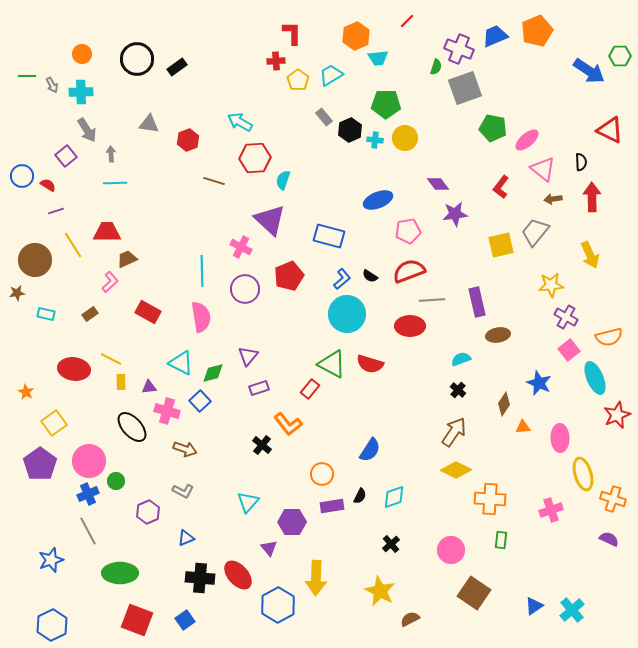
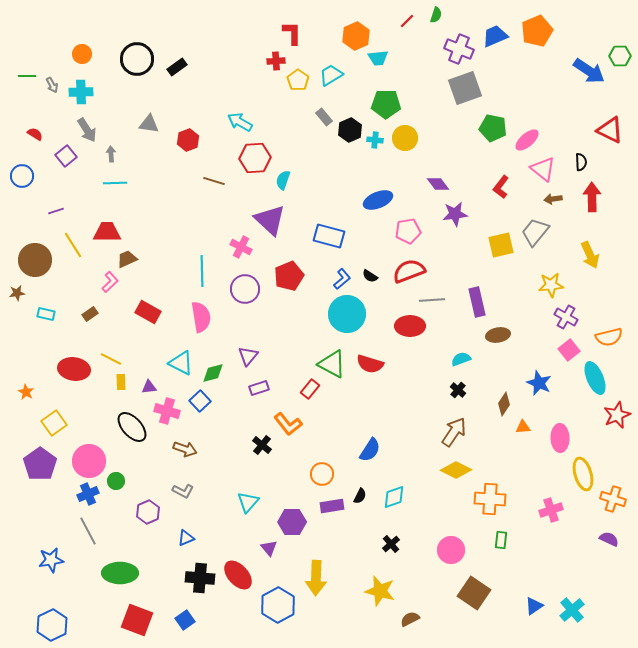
green semicircle at (436, 67): moved 52 px up
red semicircle at (48, 185): moved 13 px left, 51 px up
blue star at (51, 560): rotated 10 degrees clockwise
yellow star at (380, 591): rotated 12 degrees counterclockwise
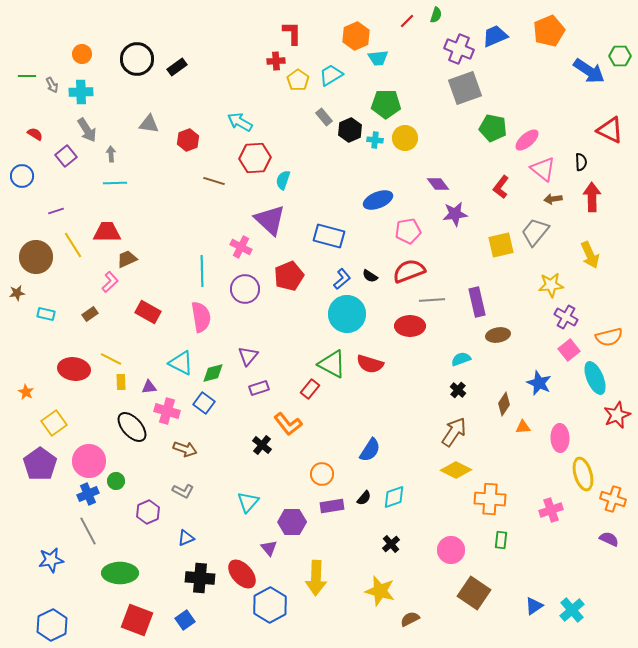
orange pentagon at (537, 31): moved 12 px right
brown circle at (35, 260): moved 1 px right, 3 px up
blue square at (200, 401): moved 4 px right, 2 px down; rotated 10 degrees counterclockwise
black semicircle at (360, 496): moved 4 px right, 2 px down; rotated 14 degrees clockwise
red ellipse at (238, 575): moved 4 px right, 1 px up
blue hexagon at (278, 605): moved 8 px left
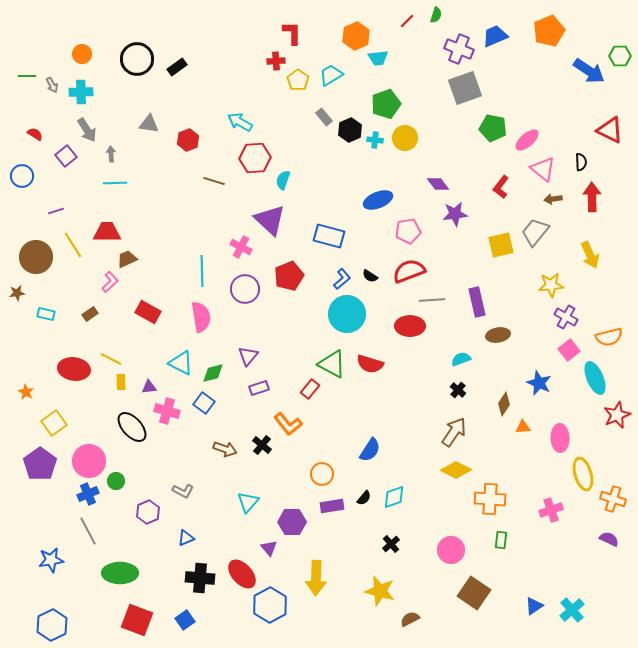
green pentagon at (386, 104): rotated 20 degrees counterclockwise
brown arrow at (185, 449): moved 40 px right
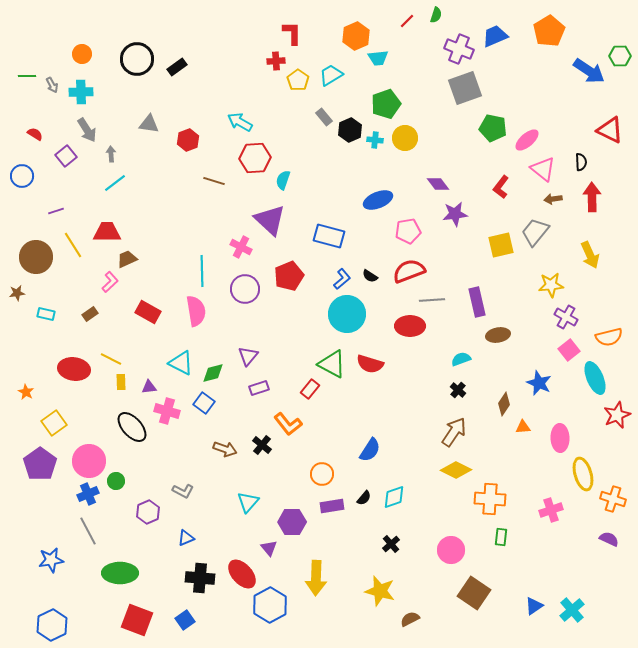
orange pentagon at (549, 31): rotated 8 degrees counterclockwise
cyan line at (115, 183): rotated 35 degrees counterclockwise
pink semicircle at (201, 317): moved 5 px left, 6 px up
green rectangle at (501, 540): moved 3 px up
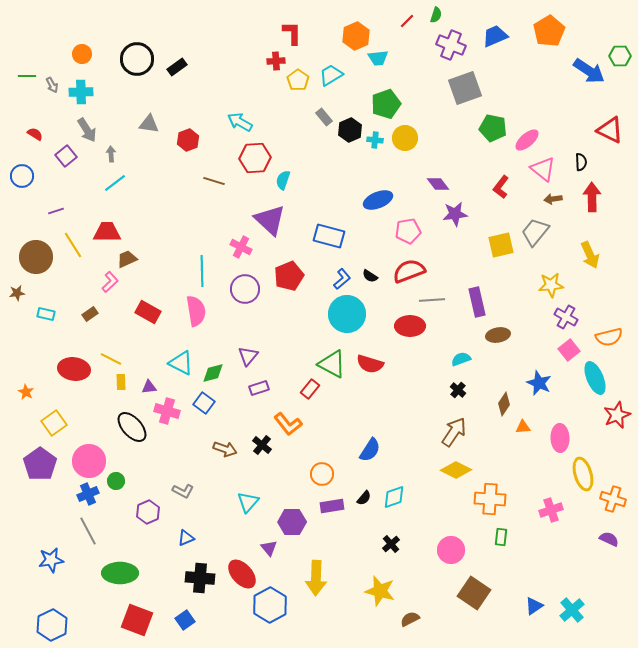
purple cross at (459, 49): moved 8 px left, 4 px up
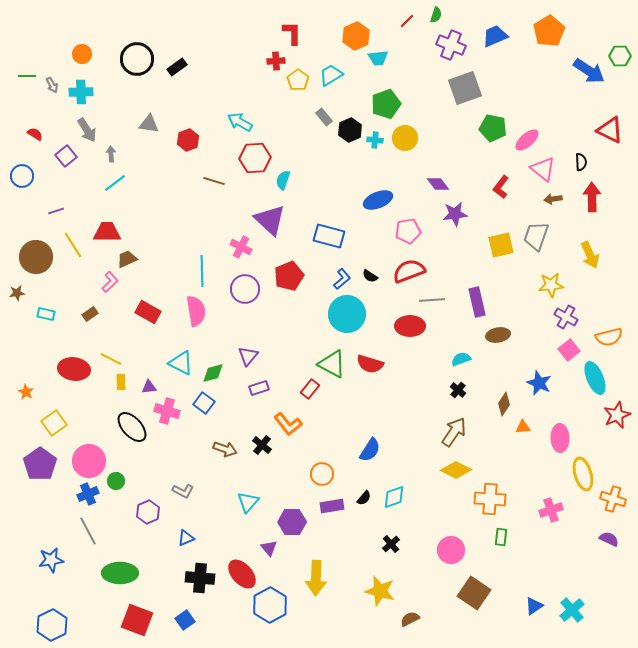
gray trapezoid at (535, 232): moved 1 px right, 4 px down; rotated 20 degrees counterclockwise
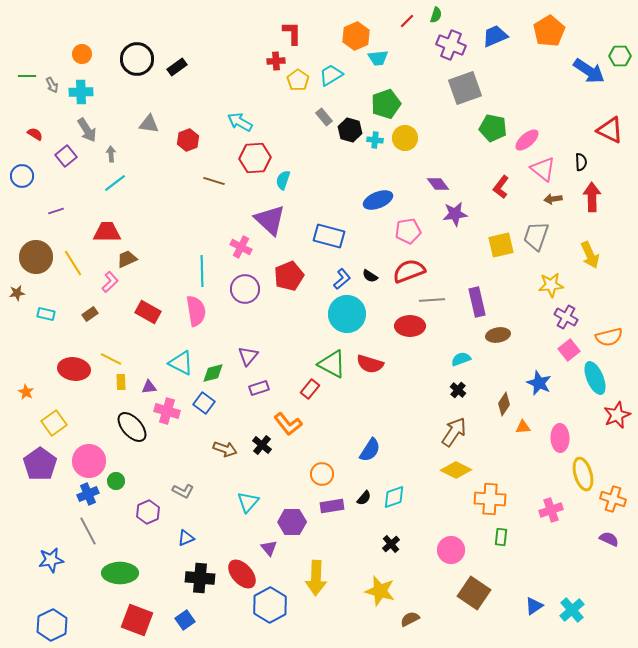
black hexagon at (350, 130): rotated 20 degrees counterclockwise
yellow line at (73, 245): moved 18 px down
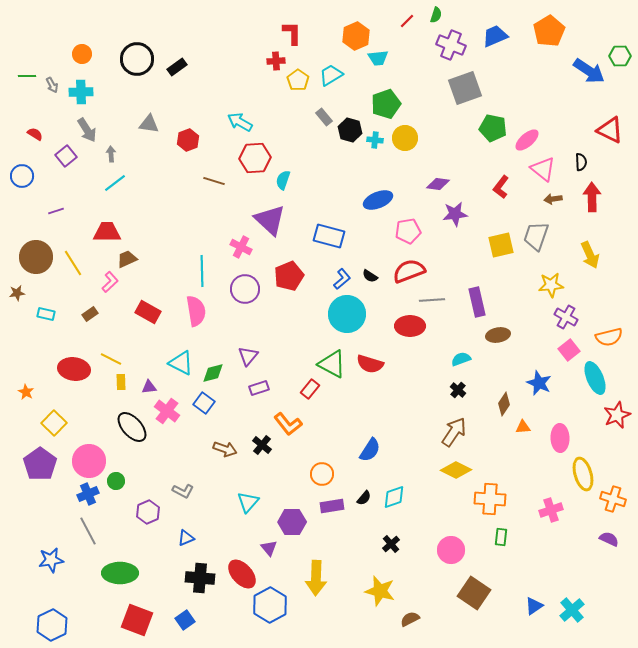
purple diamond at (438, 184): rotated 45 degrees counterclockwise
pink cross at (167, 411): rotated 20 degrees clockwise
yellow square at (54, 423): rotated 10 degrees counterclockwise
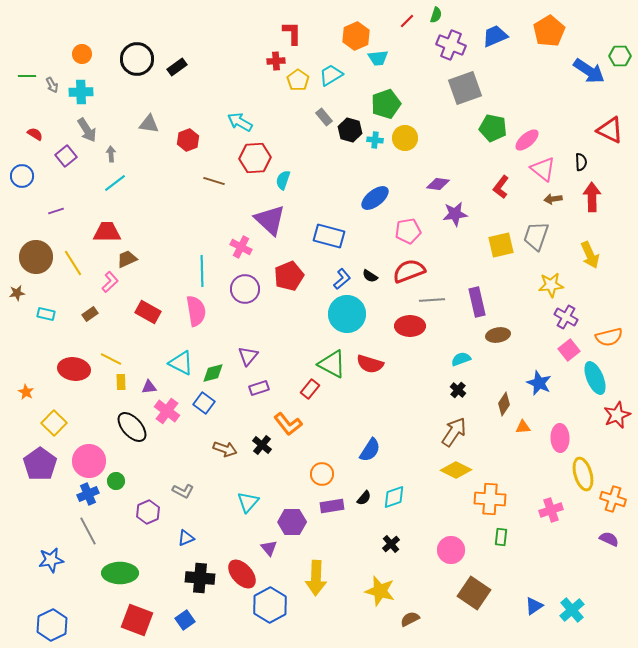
blue ellipse at (378, 200): moved 3 px left, 2 px up; rotated 16 degrees counterclockwise
